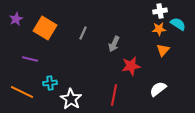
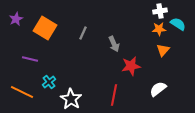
gray arrow: rotated 49 degrees counterclockwise
cyan cross: moved 1 px left, 1 px up; rotated 32 degrees counterclockwise
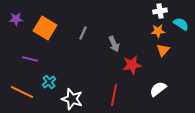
purple star: rotated 24 degrees clockwise
cyan semicircle: moved 3 px right
orange star: moved 1 px left, 2 px down
red star: moved 1 px right, 1 px up
white star: moved 1 px right; rotated 15 degrees counterclockwise
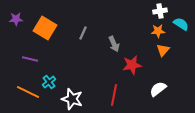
orange line: moved 6 px right
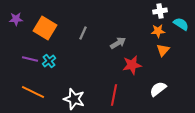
gray arrow: moved 4 px right, 1 px up; rotated 98 degrees counterclockwise
cyan cross: moved 21 px up
orange line: moved 5 px right
white star: moved 2 px right
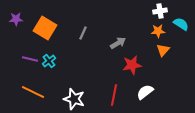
white semicircle: moved 13 px left, 3 px down
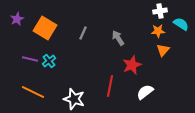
purple star: moved 1 px right; rotated 24 degrees counterclockwise
gray arrow: moved 5 px up; rotated 91 degrees counterclockwise
red star: rotated 12 degrees counterclockwise
red line: moved 4 px left, 9 px up
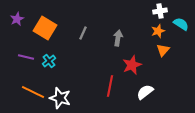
orange star: rotated 16 degrees counterclockwise
gray arrow: rotated 42 degrees clockwise
purple line: moved 4 px left, 2 px up
white star: moved 14 px left, 1 px up
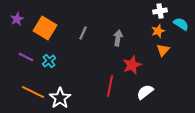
purple line: rotated 14 degrees clockwise
white star: rotated 20 degrees clockwise
